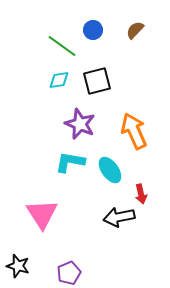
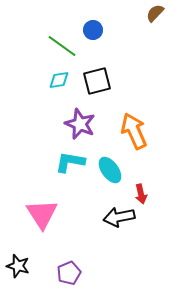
brown semicircle: moved 20 px right, 17 px up
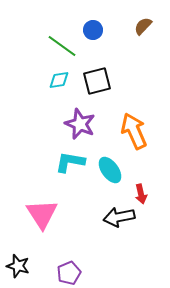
brown semicircle: moved 12 px left, 13 px down
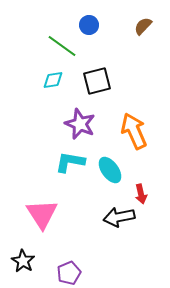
blue circle: moved 4 px left, 5 px up
cyan diamond: moved 6 px left
black star: moved 5 px right, 5 px up; rotated 15 degrees clockwise
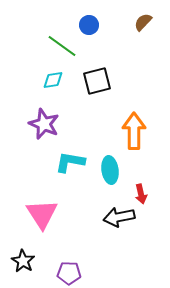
brown semicircle: moved 4 px up
purple star: moved 36 px left
orange arrow: rotated 24 degrees clockwise
cyan ellipse: rotated 28 degrees clockwise
purple pentagon: rotated 25 degrees clockwise
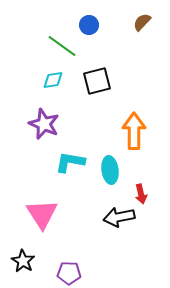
brown semicircle: moved 1 px left
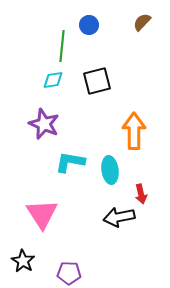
green line: rotated 60 degrees clockwise
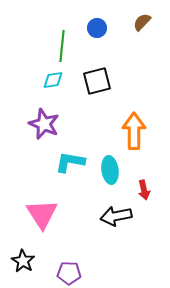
blue circle: moved 8 px right, 3 px down
red arrow: moved 3 px right, 4 px up
black arrow: moved 3 px left, 1 px up
